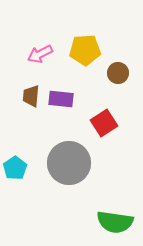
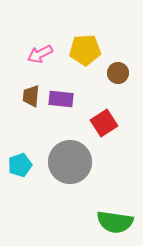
gray circle: moved 1 px right, 1 px up
cyan pentagon: moved 5 px right, 3 px up; rotated 15 degrees clockwise
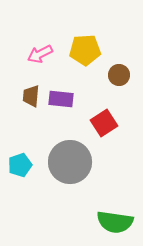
brown circle: moved 1 px right, 2 px down
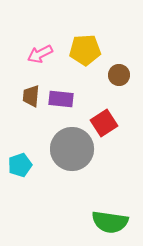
gray circle: moved 2 px right, 13 px up
green semicircle: moved 5 px left
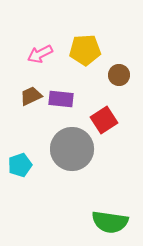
brown trapezoid: rotated 60 degrees clockwise
red square: moved 3 px up
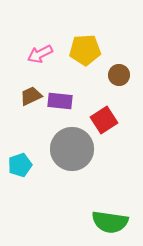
purple rectangle: moved 1 px left, 2 px down
